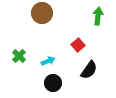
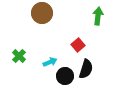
cyan arrow: moved 2 px right, 1 px down
black semicircle: moved 3 px left, 1 px up; rotated 18 degrees counterclockwise
black circle: moved 12 px right, 7 px up
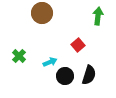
black semicircle: moved 3 px right, 6 px down
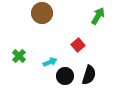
green arrow: rotated 24 degrees clockwise
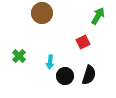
red square: moved 5 px right, 3 px up; rotated 16 degrees clockwise
cyan arrow: rotated 120 degrees clockwise
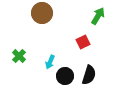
cyan arrow: rotated 16 degrees clockwise
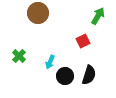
brown circle: moved 4 px left
red square: moved 1 px up
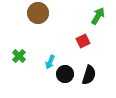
black circle: moved 2 px up
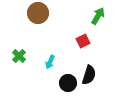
black circle: moved 3 px right, 9 px down
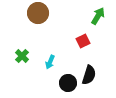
green cross: moved 3 px right
